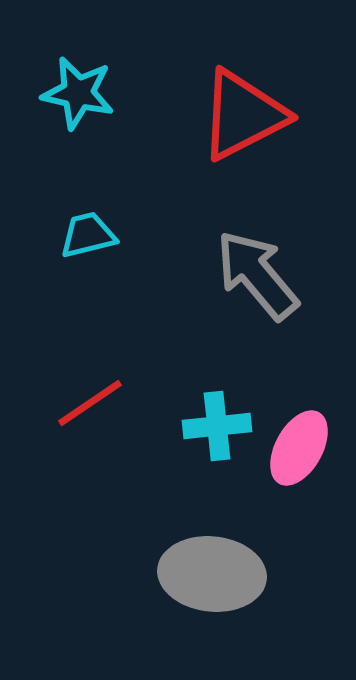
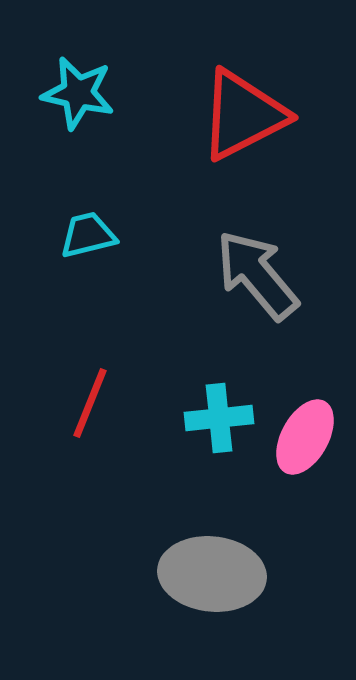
red line: rotated 34 degrees counterclockwise
cyan cross: moved 2 px right, 8 px up
pink ellipse: moved 6 px right, 11 px up
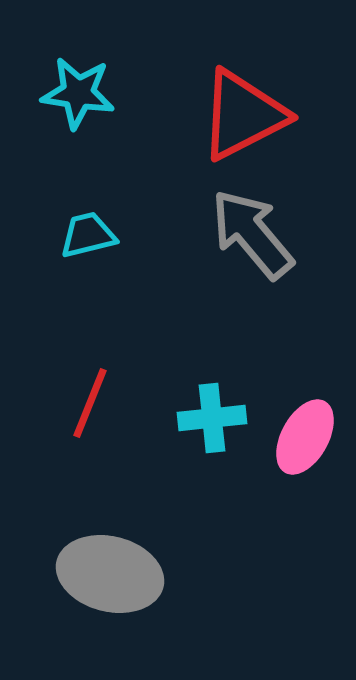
cyan star: rotated 4 degrees counterclockwise
gray arrow: moved 5 px left, 41 px up
cyan cross: moved 7 px left
gray ellipse: moved 102 px left; rotated 8 degrees clockwise
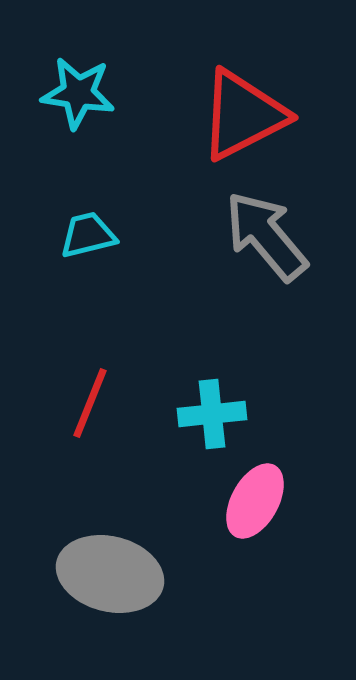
gray arrow: moved 14 px right, 2 px down
cyan cross: moved 4 px up
pink ellipse: moved 50 px left, 64 px down
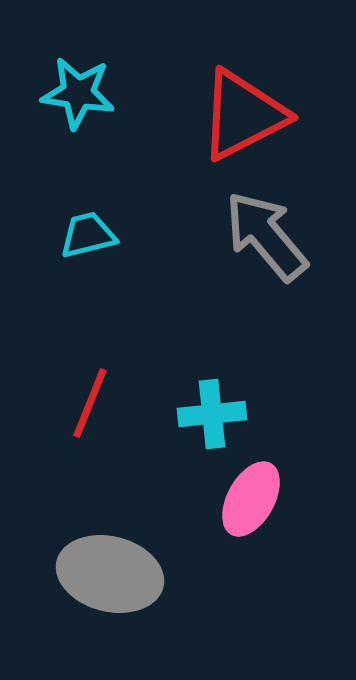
pink ellipse: moved 4 px left, 2 px up
